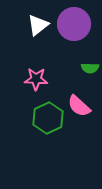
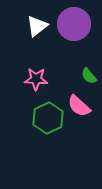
white triangle: moved 1 px left, 1 px down
green semicircle: moved 1 px left, 8 px down; rotated 48 degrees clockwise
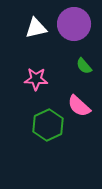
white triangle: moved 1 px left, 2 px down; rotated 25 degrees clockwise
green semicircle: moved 5 px left, 10 px up
green hexagon: moved 7 px down
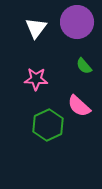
purple circle: moved 3 px right, 2 px up
white triangle: rotated 40 degrees counterclockwise
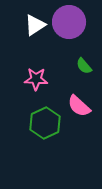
purple circle: moved 8 px left
white triangle: moved 1 px left, 3 px up; rotated 20 degrees clockwise
green hexagon: moved 3 px left, 2 px up
